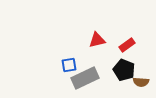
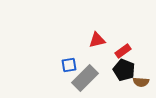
red rectangle: moved 4 px left, 6 px down
gray rectangle: rotated 20 degrees counterclockwise
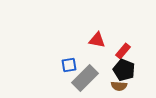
red triangle: rotated 24 degrees clockwise
red rectangle: rotated 14 degrees counterclockwise
brown semicircle: moved 22 px left, 4 px down
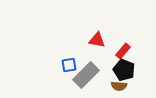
gray rectangle: moved 1 px right, 3 px up
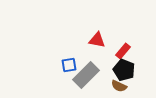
brown semicircle: rotated 21 degrees clockwise
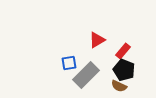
red triangle: rotated 42 degrees counterclockwise
blue square: moved 2 px up
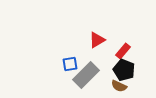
blue square: moved 1 px right, 1 px down
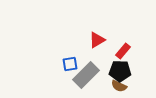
black pentagon: moved 4 px left, 1 px down; rotated 20 degrees counterclockwise
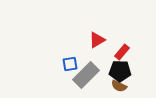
red rectangle: moved 1 px left, 1 px down
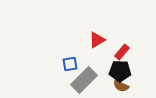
gray rectangle: moved 2 px left, 5 px down
brown semicircle: moved 2 px right
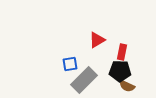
red rectangle: rotated 28 degrees counterclockwise
brown semicircle: moved 6 px right
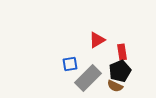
red rectangle: rotated 21 degrees counterclockwise
black pentagon: rotated 25 degrees counterclockwise
gray rectangle: moved 4 px right, 2 px up
brown semicircle: moved 12 px left
